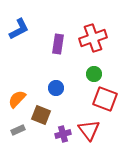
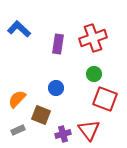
blue L-shape: rotated 110 degrees counterclockwise
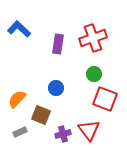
gray rectangle: moved 2 px right, 2 px down
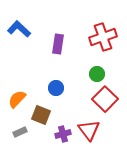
red cross: moved 10 px right, 1 px up
green circle: moved 3 px right
red square: rotated 25 degrees clockwise
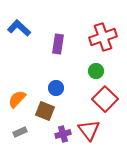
blue L-shape: moved 1 px up
green circle: moved 1 px left, 3 px up
brown square: moved 4 px right, 4 px up
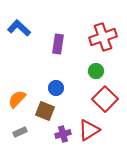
red triangle: rotated 35 degrees clockwise
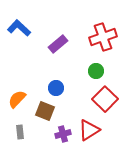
purple rectangle: rotated 42 degrees clockwise
gray rectangle: rotated 72 degrees counterclockwise
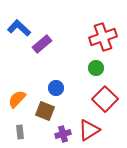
purple rectangle: moved 16 px left
green circle: moved 3 px up
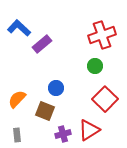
red cross: moved 1 px left, 2 px up
green circle: moved 1 px left, 2 px up
gray rectangle: moved 3 px left, 3 px down
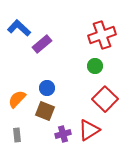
blue circle: moved 9 px left
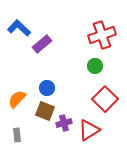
purple cross: moved 1 px right, 11 px up
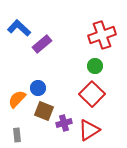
blue circle: moved 9 px left
red square: moved 13 px left, 5 px up
brown square: moved 1 px left
